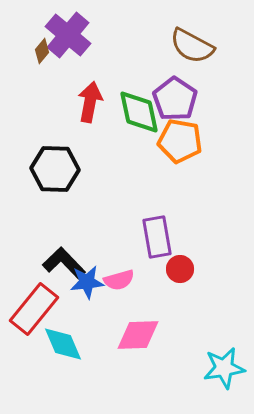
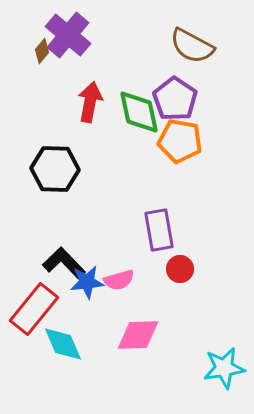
purple rectangle: moved 2 px right, 7 px up
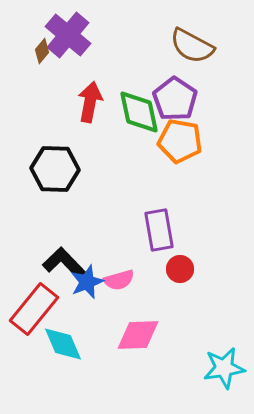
blue star: rotated 16 degrees counterclockwise
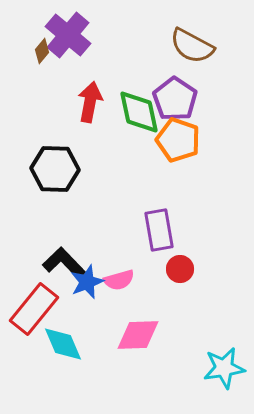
orange pentagon: moved 2 px left, 1 px up; rotated 9 degrees clockwise
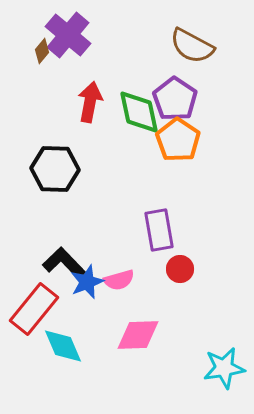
orange pentagon: rotated 15 degrees clockwise
cyan diamond: moved 2 px down
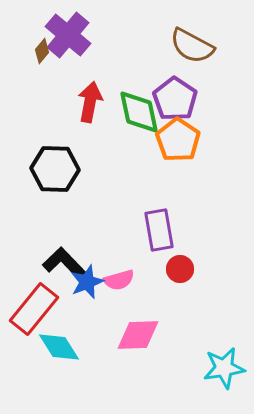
cyan diamond: moved 4 px left, 1 px down; rotated 9 degrees counterclockwise
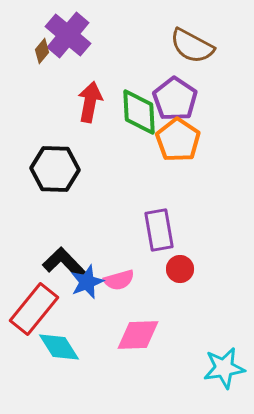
green diamond: rotated 9 degrees clockwise
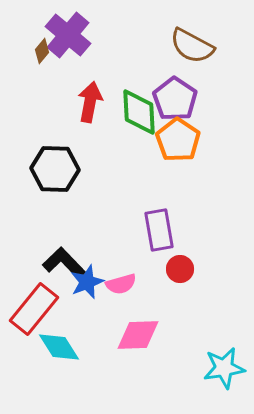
pink semicircle: moved 2 px right, 4 px down
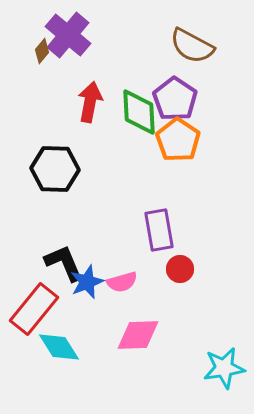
black L-shape: rotated 21 degrees clockwise
pink semicircle: moved 1 px right, 2 px up
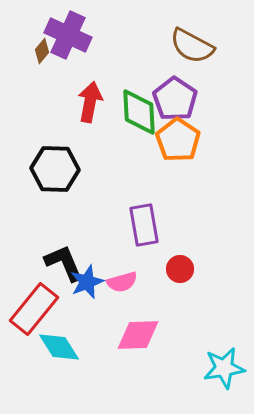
purple cross: rotated 15 degrees counterclockwise
purple rectangle: moved 15 px left, 5 px up
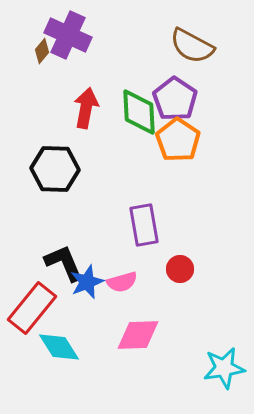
red arrow: moved 4 px left, 6 px down
red rectangle: moved 2 px left, 1 px up
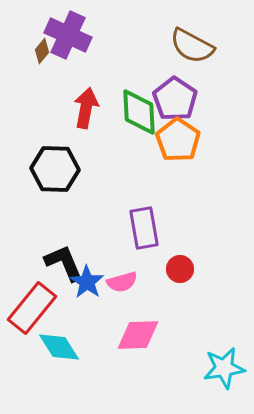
purple rectangle: moved 3 px down
blue star: rotated 16 degrees counterclockwise
